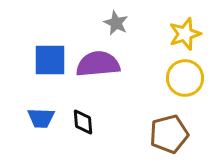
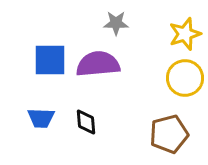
gray star: rotated 25 degrees counterclockwise
black diamond: moved 3 px right
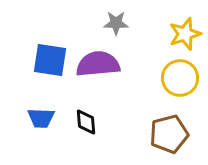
blue square: rotated 9 degrees clockwise
yellow circle: moved 5 px left
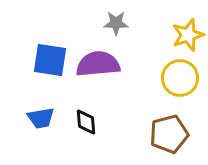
yellow star: moved 3 px right, 1 px down
blue trapezoid: rotated 12 degrees counterclockwise
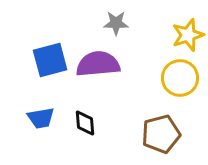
blue square: rotated 24 degrees counterclockwise
black diamond: moved 1 px left, 1 px down
brown pentagon: moved 8 px left
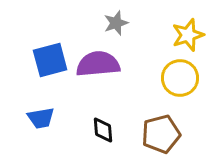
gray star: rotated 20 degrees counterclockwise
black diamond: moved 18 px right, 7 px down
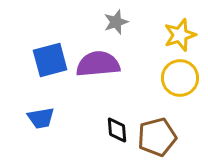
gray star: moved 1 px up
yellow star: moved 8 px left
black diamond: moved 14 px right
brown pentagon: moved 4 px left, 3 px down
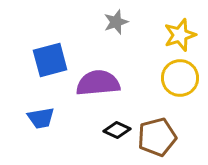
purple semicircle: moved 19 px down
black diamond: rotated 60 degrees counterclockwise
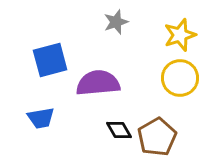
black diamond: moved 2 px right; rotated 36 degrees clockwise
brown pentagon: rotated 15 degrees counterclockwise
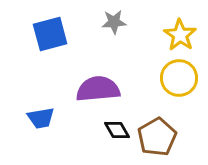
gray star: moved 2 px left; rotated 15 degrees clockwise
yellow star: rotated 20 degrees counterclockwise
blue square: moved 26 px up
yellow circle: moved 1 px left
purple semicircle: moved 6 px down
black diamond: moved 2 px left
